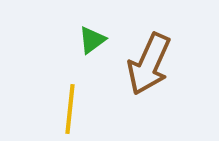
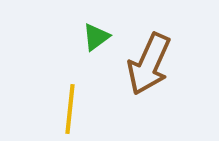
green triangle: moved 4 px right, 3 px up
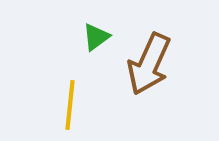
yellow line: moved 4 px up
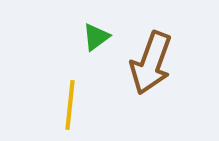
brown arrow: moved 2 px right, 1 px up; rotated 4 degrees counterclockwise
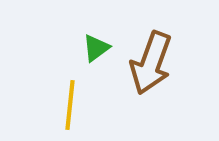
green triangle: moved 11 px down
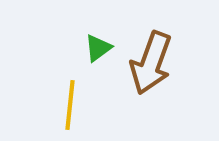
green triangle: moved 2 px right
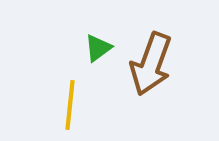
brown arrow: moved 1 px down
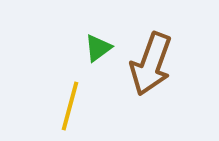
yellow line: moved 1 px down; rotated 9 degrees clockwise
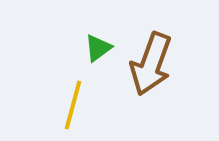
yellow line: moved 3 px right, 1 px up
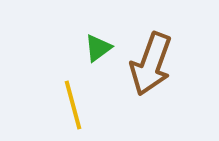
yellow line: rotated 30 degrees counterclockwise
